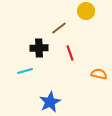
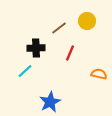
yellow circle: moved 1 px right, 10 px down
black cross: moved 3 px left
red line: rotated 42 degrees clockwise
cyan line: rotated 28 degrees counterclockwise
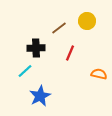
blue star: moved 10 px left, 6 px up
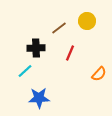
orange semicircle: rotated 119 degrees clockwise
blue star: moved 1 px left, 2 px down; rotated 25 degrees clockwise
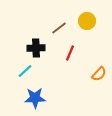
blue star: moved 4 px left
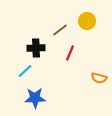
brown line: moved 1 px right, 2 px down
orange semicircle: moved 4 px down; rotated 63 degrees clockwise
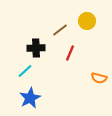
blue star: moved 5 px left; rotated 25 degrees counterclockwise
